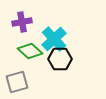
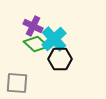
purple cross: moved 11 px right, 4 px down; rotated 36 degrees clockwise
green diamond: moved 6 px right, 7 px up
gray square: moved 1 px down; rotated 20 degrees clockwise
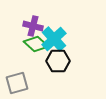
purple cross: rotated 12 degrees counterclockwise
black hexagon: moved 2 px left, 2 px down
gray square: rotated 20 degrees counterclockwise
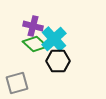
green diamond: moved 1 px left
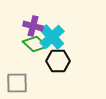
cyan cross: moved 2 px left, 2 px up
gray square: rotated 15 degrees clockwise
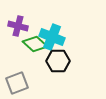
purple cross: moved 15 px left
cyan cross: rotated 25 degrees counterclockwise
gray square: rotated 20 degrees counterclockwise
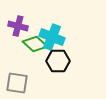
gray square: rotated 30 degrees clockwise
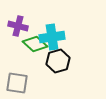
cyan cross: rotated 30 degrees counterclockwise
black hexagon: rotated 15 degrees counterclockwise
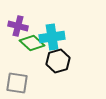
green diamond: moved 3 px left, 1 px up
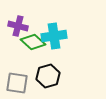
cyan cross: moved 2 px right, 1 px up
green diamond: moved 1 px right, 1 px up
black hexagon: moved 10 px left, 15 px down
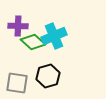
purple cross: rotated 12 degrees counterclockwise
cyan cross: rotated 15 degrees counterclockwise
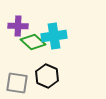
cyan cross: rotated 15 degrees clockwise
black hexagon: moved 1 px left; rotated 20 degrees counterclockwise
